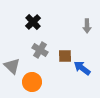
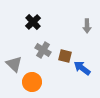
gray cross: moved 3 px right
brown square: rotated 16 degrees clockwise
gray triangle: moved 2 px right, 2 px up
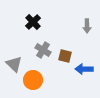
blue arrow: moved 2 px right, 1 px down; rotated 36 degrees counterclockwise
orange circle: moved 1 px right, 2 px up
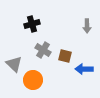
black cross: moved 1 px left, 2 px down; rotated 28 degrees clockwise
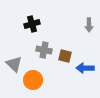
gray arrow: moved 2 px right, 1 px up
gray cross: moved 1 px right; rotated 21 degrees counterclockwise
blue arrow: moved 1 px right, 1 px up
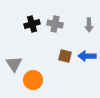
gray cross: moved 11 px right, 26 px up
gray triangle: rotated 12 degrees clockwise
blue arrow: moved 2 px right, 12 px up
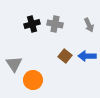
gray arrow: rotated 24 degrees counterclockwise
brown square: rotated 24 degrees clockwise
